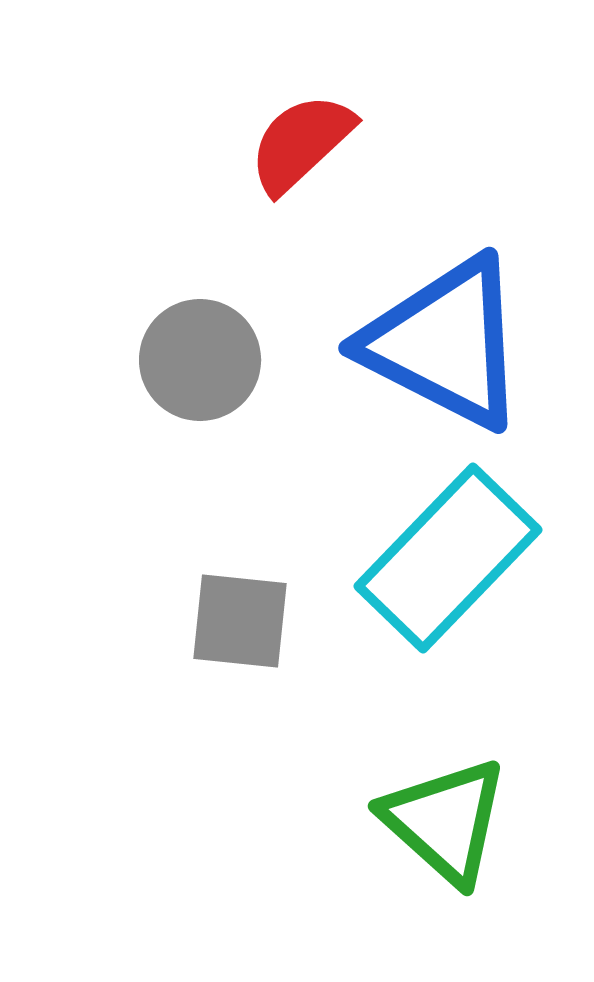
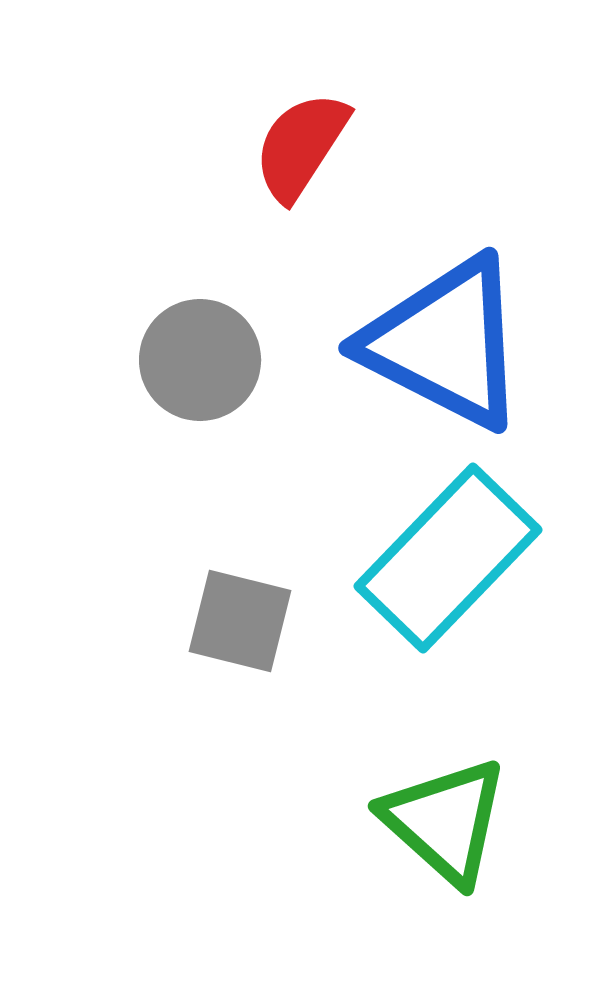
red semicircle: moved 3 px down; rotated 14 degrees counterclockwise
gray square: rotated 8 degrees clockwise
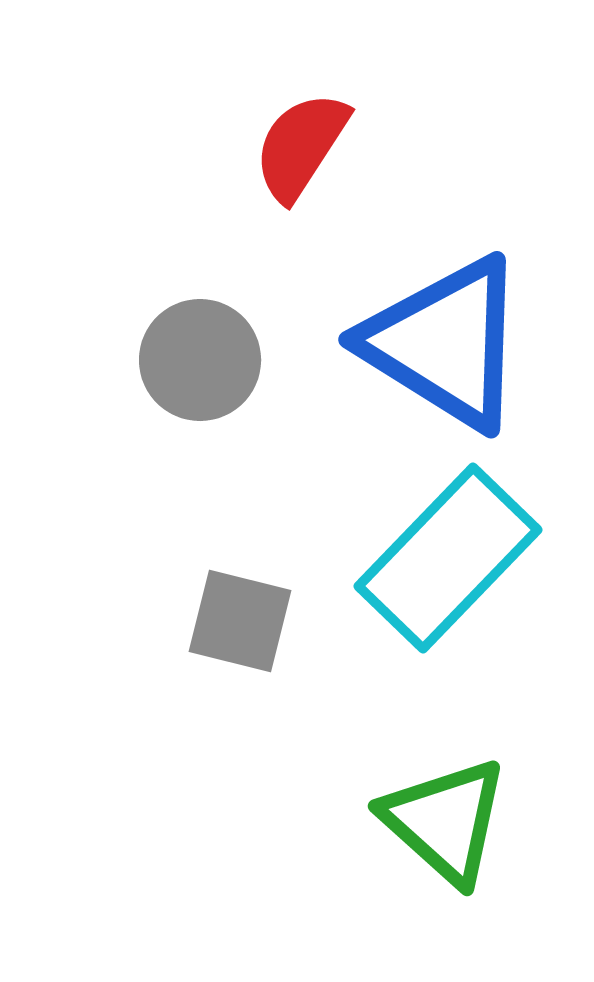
blue triangle: rotated 5 degrees clockwise
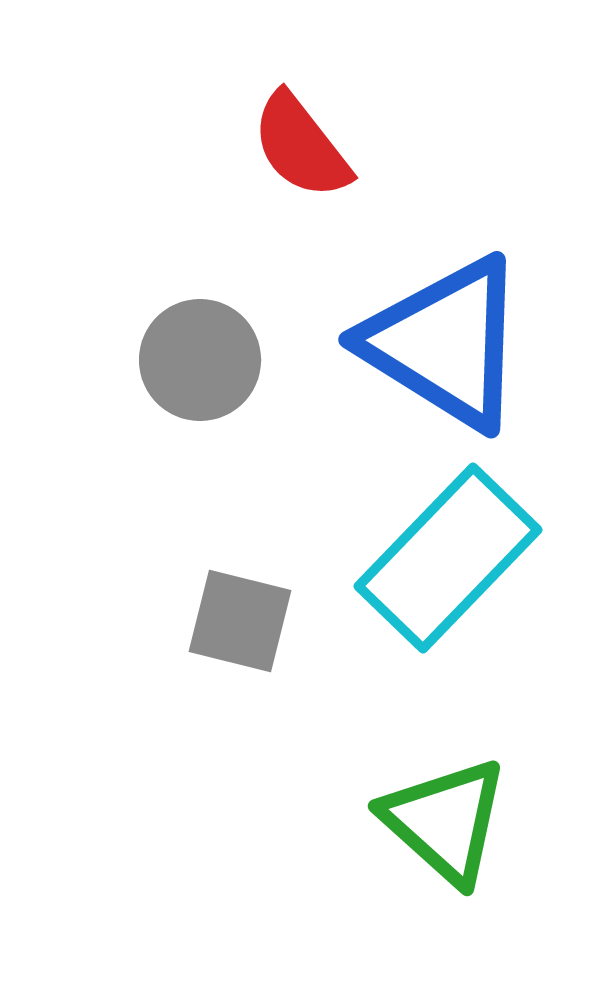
red semicircle: rotated 71 degrees counterclockwise
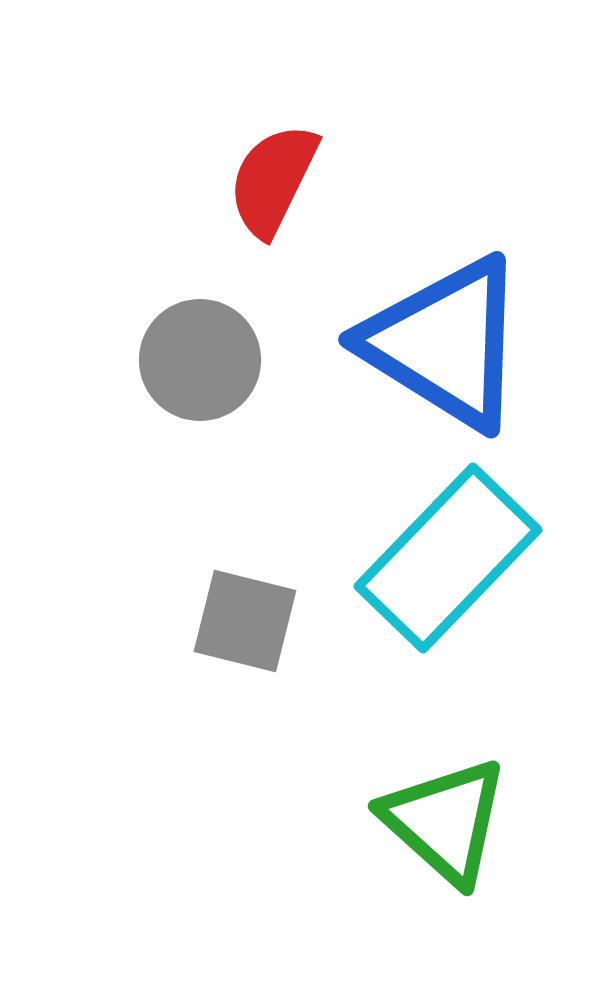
red semicircle: moved 28 px left, 34 px down; rotated 64 degrees clockwise
gray square: moved 5 px right
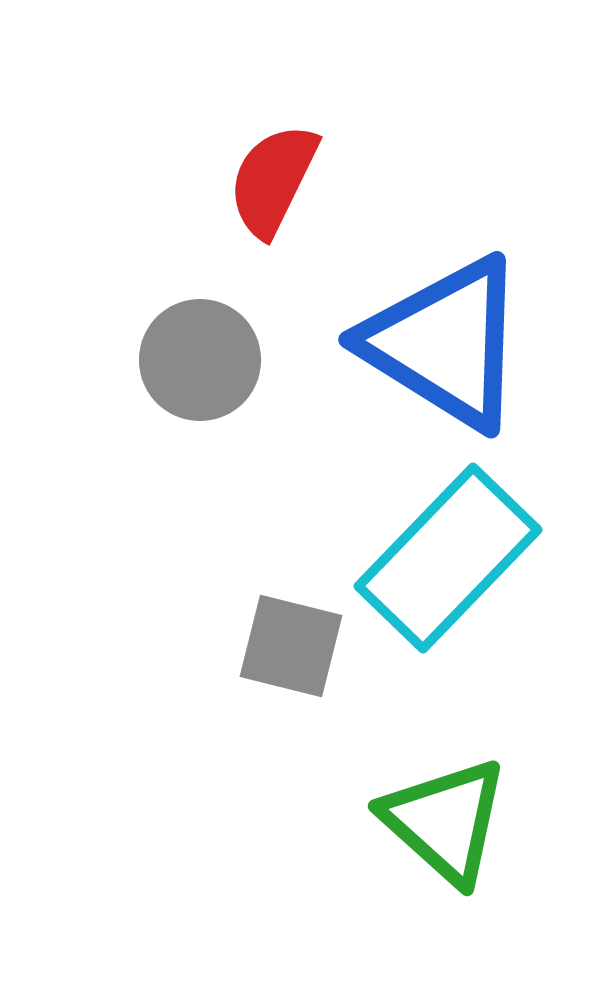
gray square: moved 46 px right, 25 px down
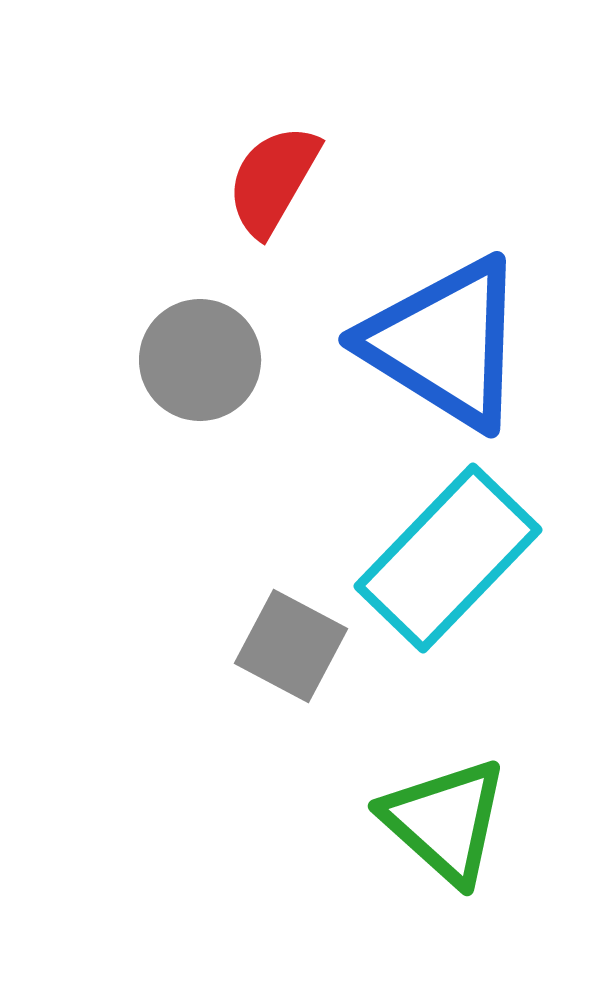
red semicircle: rotated 4 degrees clockwise
gray square: rotated 14 degrees clockwise
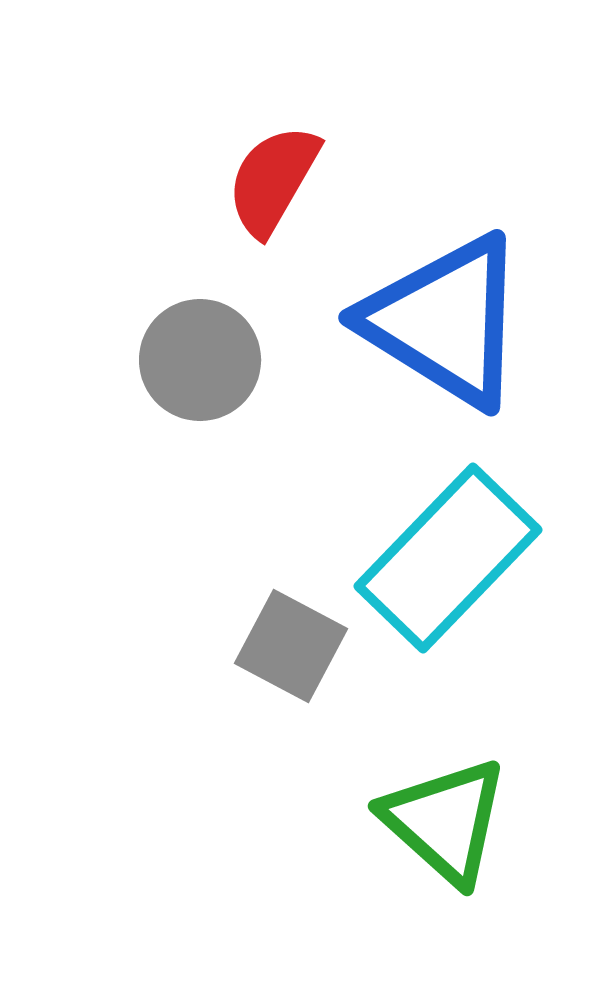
blue triangle: moved 22 px up
